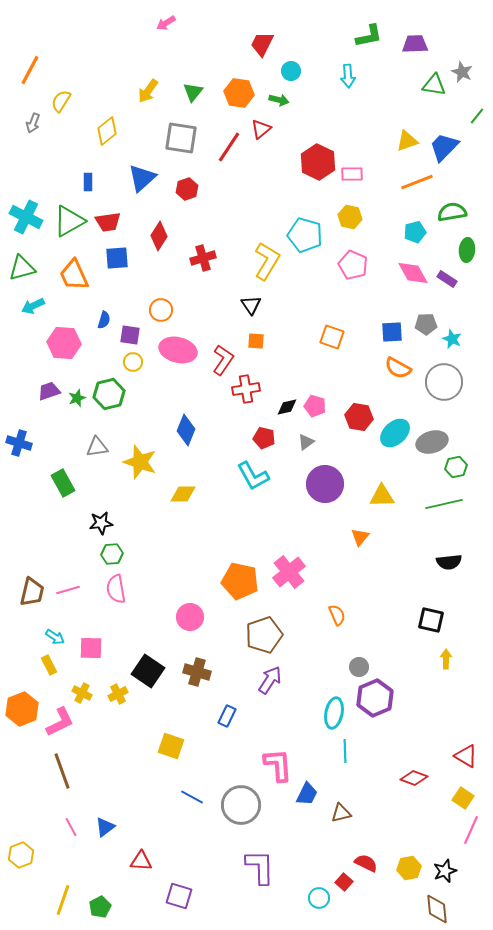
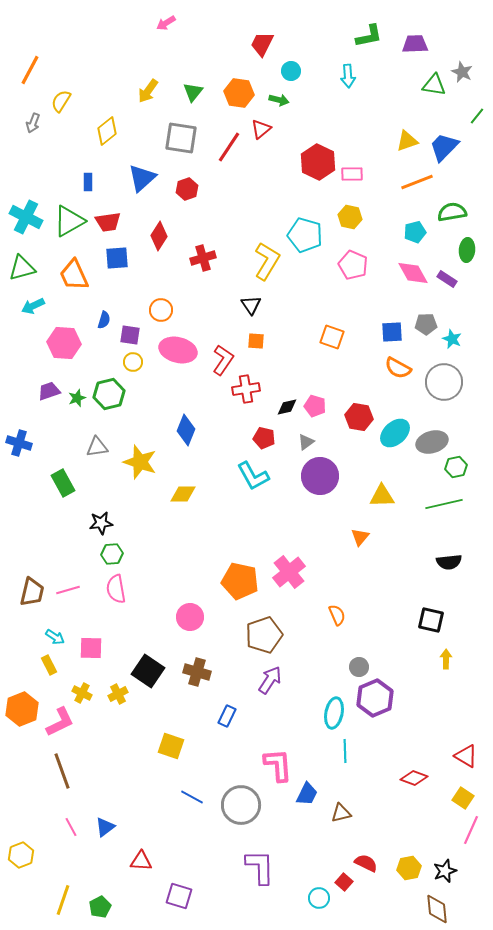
purple circle at (325, 484): moved 5 px left, 8 px up
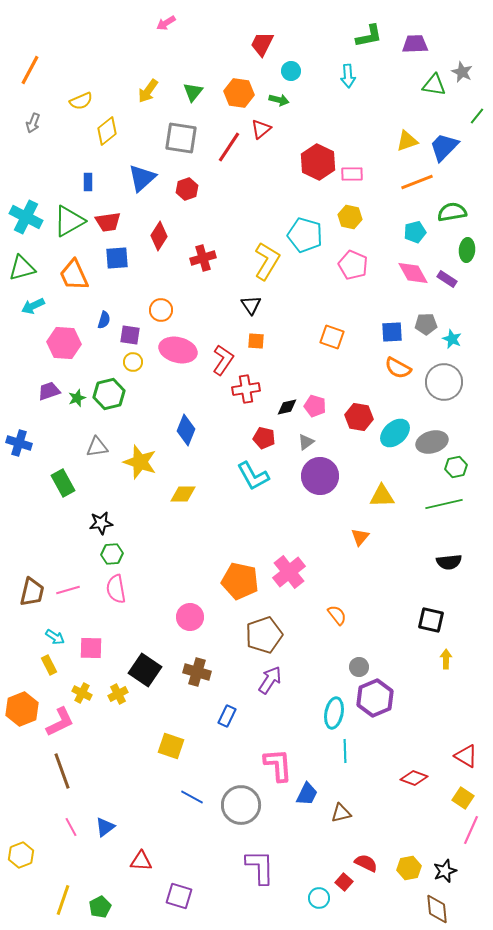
yellow semicircle at (61, 101): moved 20 px right; rotated 145 degrees counterclockwise
orange semicircle at (337, 615): rotated 15 degrees counterclockwise
black square at (148, 671): moved 3 px left, 1 px up
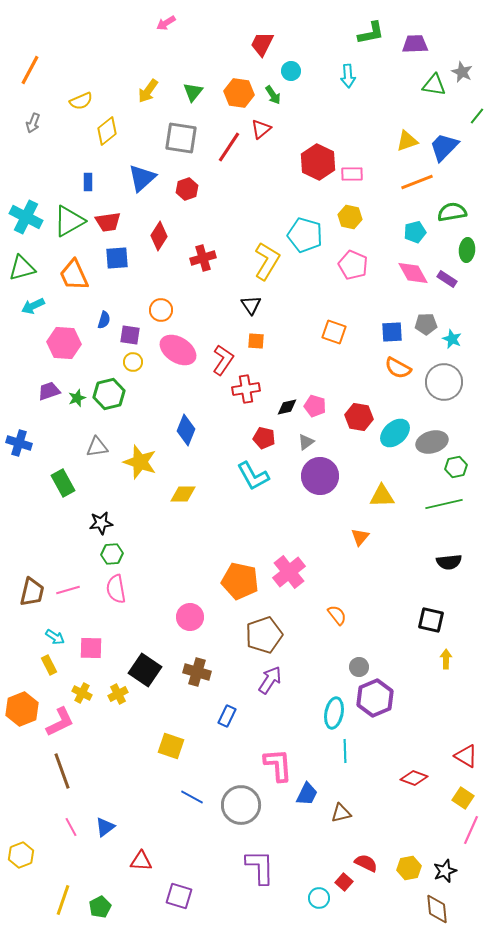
green L-shape at (369, 36): moved 2 px right, 3 px up
green arrow at (279, 100): moved 6 px left, 5 px up; rotated 42 degrees clockwise
orange square at (332, 337): moved 2 px right, 5 px up
pink ellipse at (178, 350): rotated 18 degrees clockwise
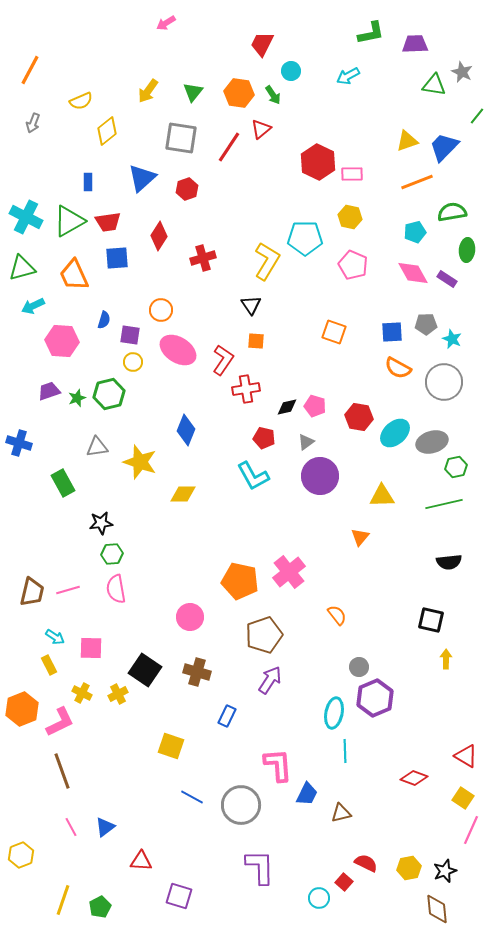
cyan arrow at (348, 76): rotated 65 degrees clockwise
cyan pentagon at (305, 235): moved 3 px down; rotated 16 degrees counterclockwise
pink hexagon at (64, 343): moved 2 px left, 2 px up
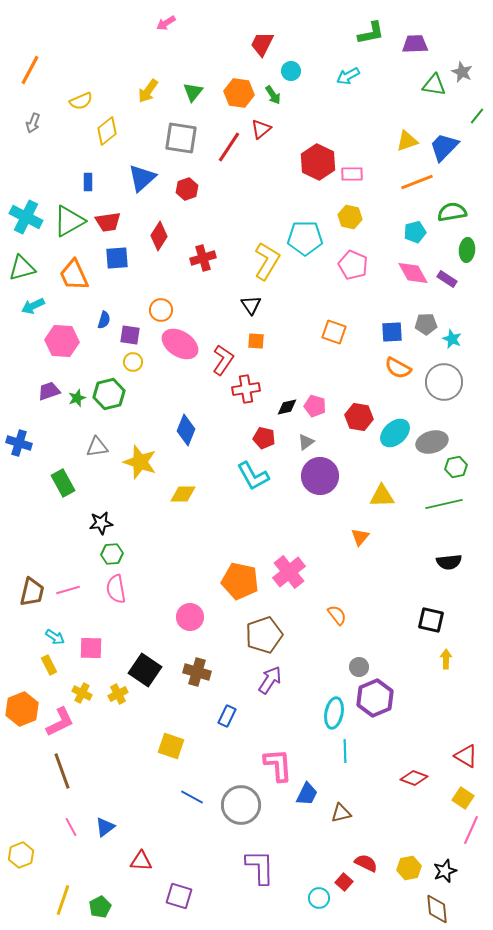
pink ellipse at (178, 350): moved 2 px right, 6 px up
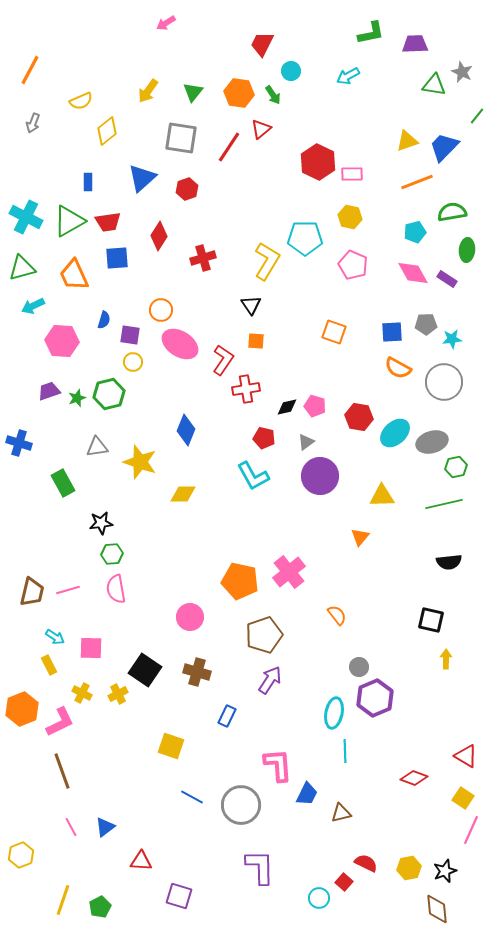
cyan star at (452, 339): rotated 30 degrees counterclockwise
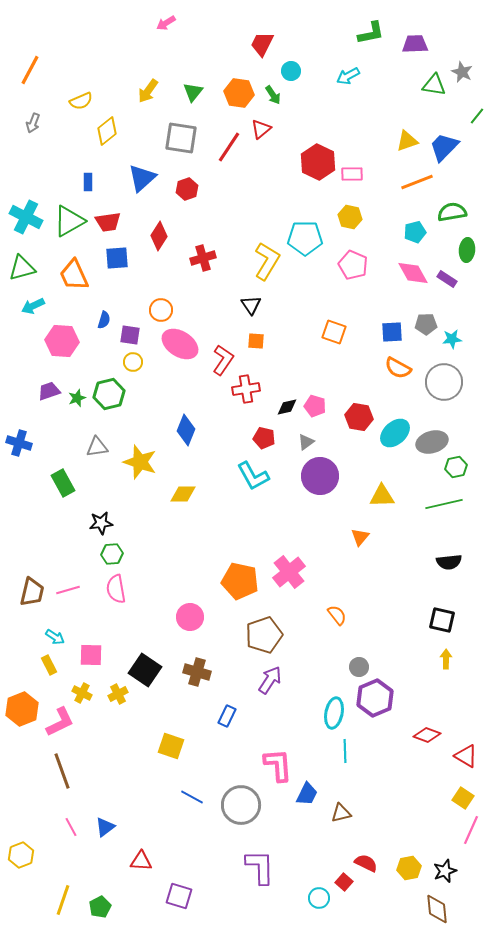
black square at (431, 620): moved 11 px right
pink square at (91, 648): moved 7 px down
red diamond at (414, 778): moved 13 px right, 43 px up
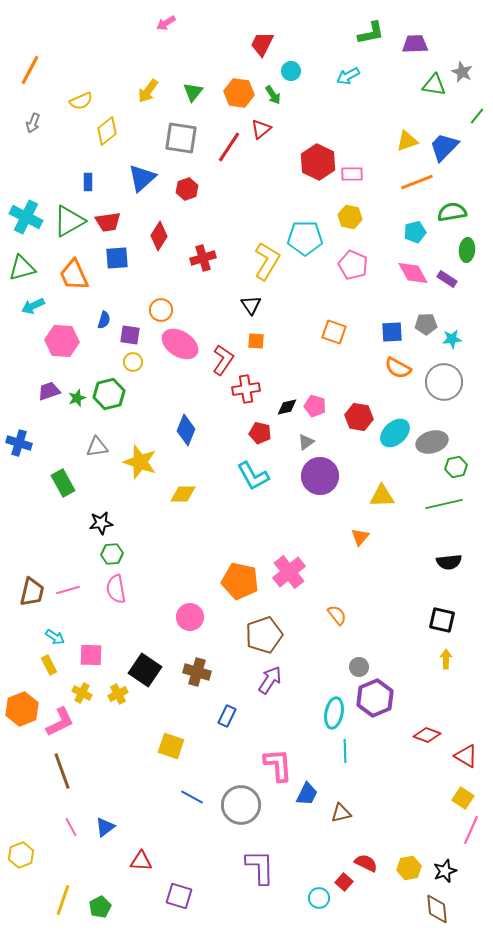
red pentagon at (264, 438): moved 4 px left, 5 px up
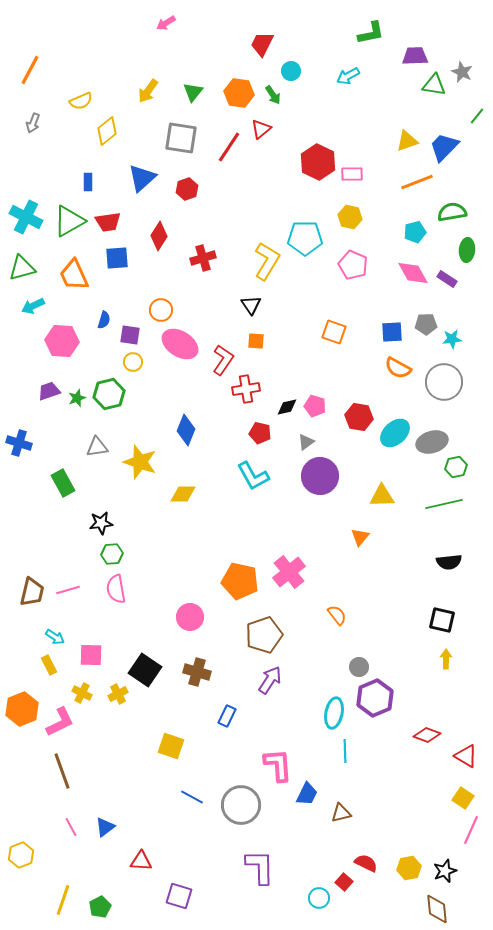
purple trapezoid at (415, 44): moved 12 px down
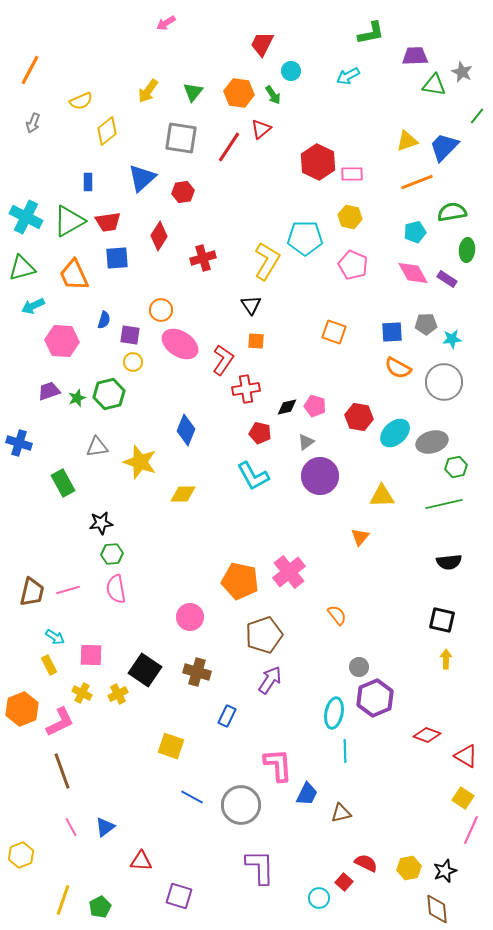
red hexagon at (187, 189): moved 4 px left, 3 px down; rotated 10 degrees clockwise
